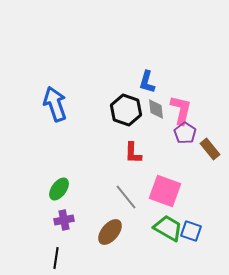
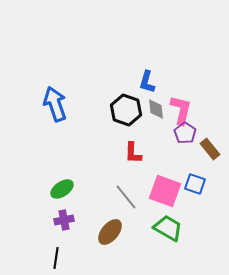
green ellipse: moved 3 px right; rotated 20 degrees clockwise
blue square: moved 4 px right, 47 px up
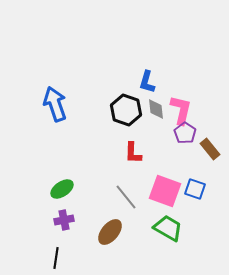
blue square: moved 5 px down
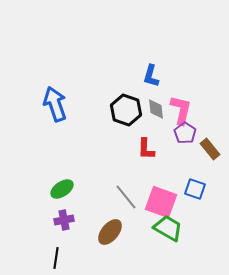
blue L-shape: moved 4 px right, 6 px up
red L-shape: moved 13 px right, 4 px up
pink square: moved 4 px left, 11 px down
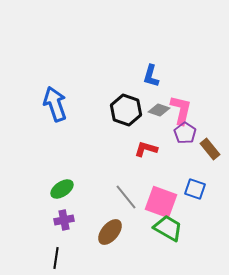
gray diamond: moved 3 px right, 1 px down; rotated 65 degrees counterclockwise
red L-shape: rotated 105 degrees clockwise
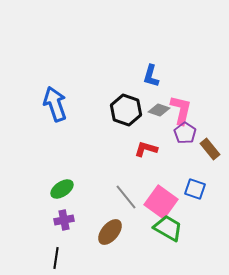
pink square: rotated 16 degrees clockwise
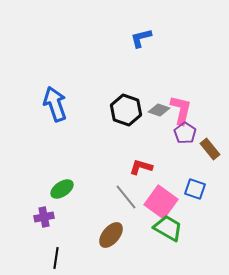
blue L-shape: moved 10 px left, 38 px up; rotated 60 degrees clockwise
red L-shape: moved 5 px left, 18 px down
purple cross: moved 20 px left, 3 px up
brown ellipse: moved 1 px right, 3 px down
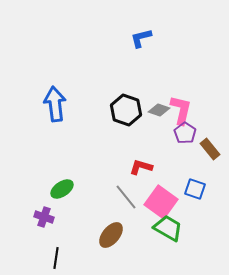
blue arrow: rotated 12 degrees clockwise
purple cross: rotated 30 degrees clockwise
